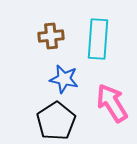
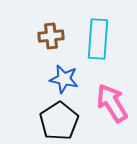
black pentagon: moved 3 px right
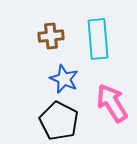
cyan rectangle: rotated 9 degrees counterclockwise
blue star: rotated 12 degrees clockwise
black pentagon: rotated 12 degrees counterclockwise
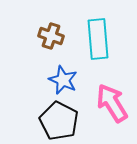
brown cross: rotated 25 degrees clockwise
blue star: moved 1 px left, 1 px down
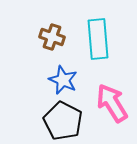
brown cross: moved 1 px right, 1 px down
black pentagon: moved 4 px right
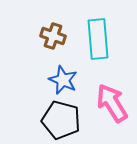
brown cross: moved 1 px right, 1 px up
black pentagon: moved 2 px left, 1 px up; rotated 12 degrees counterclockwise
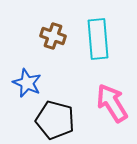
blue star: moved 36 px left, 3 px down
black pentagon: moved 6 px left
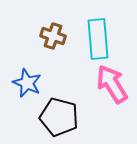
pink arrow: moved 19 px up
black pentagon: moved 4 px right, 3 px up
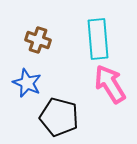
brown cross: moved 15 px left, 4 px down
pink arrow: moved 2 px left
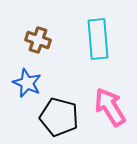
pink arrow: moved 23 px down
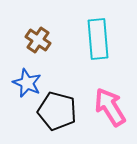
brown cross: rotated 15 degrees clockwise
black pentagon: moved 2 px left, 6 px up
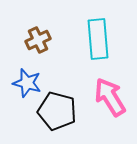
brown cross: rotated 30 degrees clockwise
blue star: rotated 8 degrees counterclockwise
pink arrow: moved 10 px up
